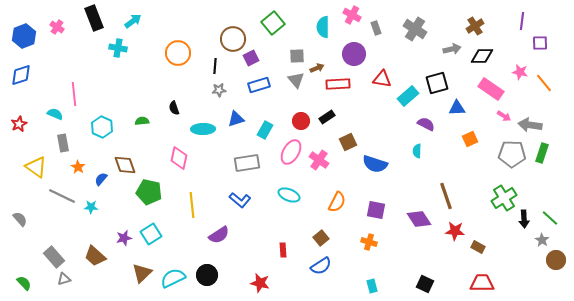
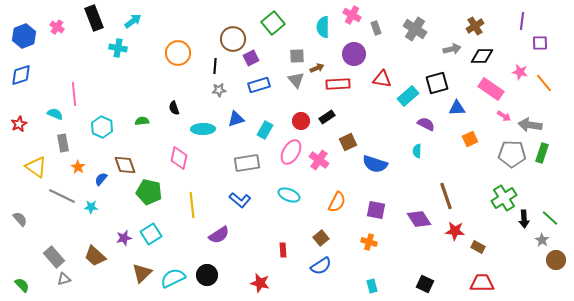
green semicircle at (24, 283): moved 2 px left, 2 px down
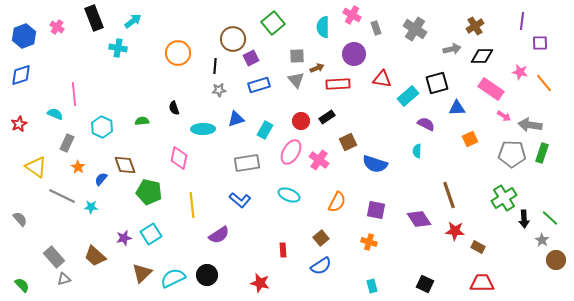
gray rectangle at (63, 143): moved 4 px right; rotated 36 degrees clockwise
brown line at (446, 196): moved 3 px right, 1 px up
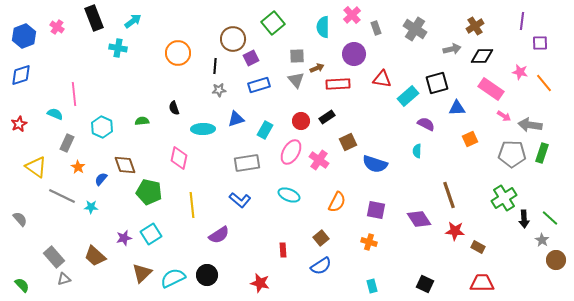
pink cross at (352, 15): rotated 18 degrees clockwise
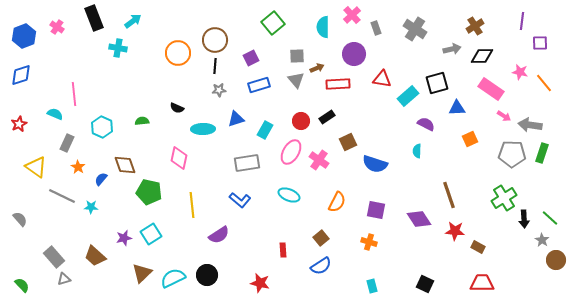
brown circle at (233, 39): moved 18 px left, 1 px down
black semicircle at (174, 108): moved 3 px right; rotated 48 degrees counterclockwise
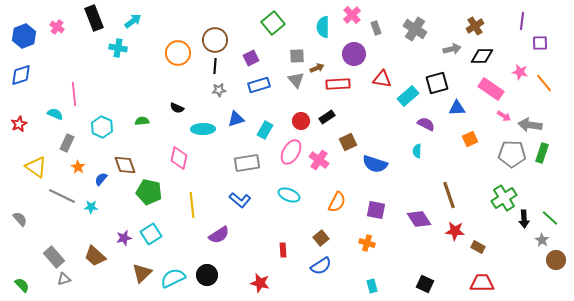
orange cross at (369, 242): moved 2 px left, 1 px down
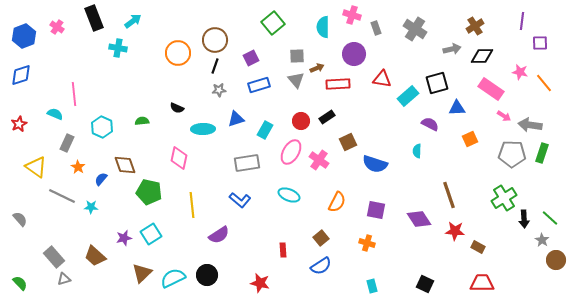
pink cross at (352, 15): rotated 30 degrees counterclockwise
black line at (215, 66): rotated 14 degrees clockwise
purple semicircle at (426, 124): moved 4 px right
green semicircle at (22, 285): moved 2 px left, 2 px up
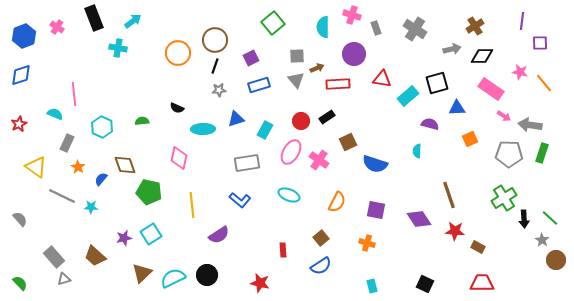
purple semicircle at (430, 124): rotated 12 degrees counterclockwise
gray pentagon at (512, 154): moved 3 px left
